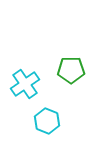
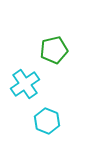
green pentagon: moved 17 px left, 20 px up; rotated 12 degrees counterclockwise
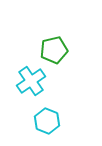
cyan cross: moved 6 px right, 3 px up
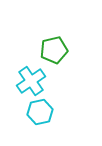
cyan hexagon: moved 7 px left, 9 px up; rotated 25 degrees clockwise
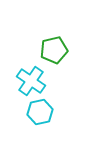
cyan cross: rotated 20 degrees counterclockwise
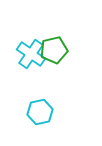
cyan cross: moved 27 px up
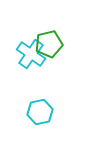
green pentagon: moved 5 px left, 6 px up
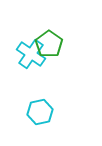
green pentagon: rotated 24 degrees counterclockwise
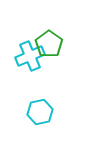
cyan cross: moved 1 px left, 2 px down; rotated 32 degrees clockwise
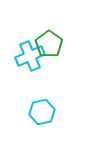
cyan hexagon: moved 2 px right
